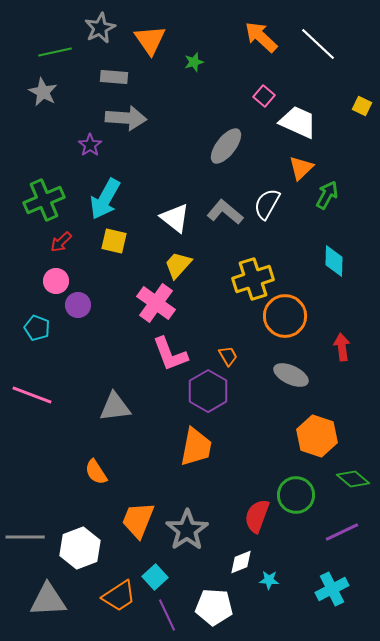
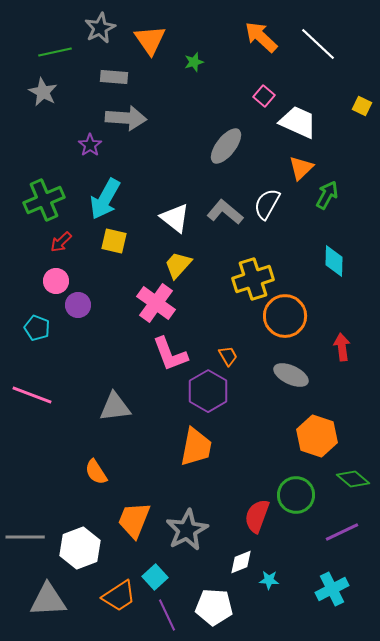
orange trapezoid at (138, 520): moved 4 px left
gray star at (187, 530): rotated 6 degrees clockwise
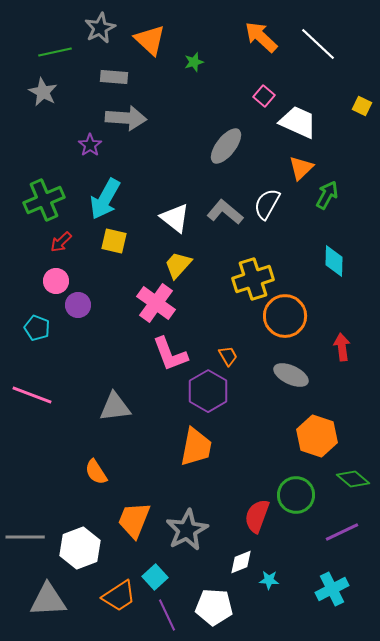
orange triangle at (150, 40): rotated 12 degrees counterclockwise
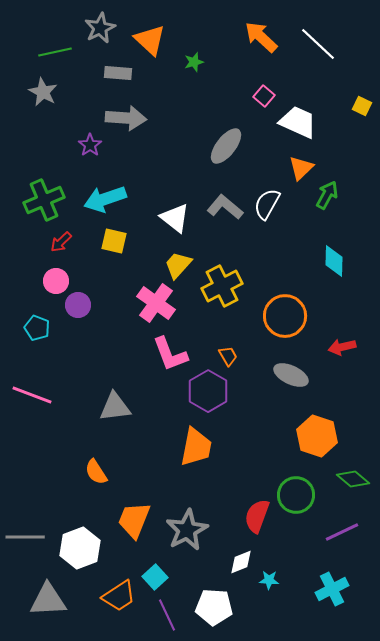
gray rectangle at (114, 77): moved 4 px right, 4 px up
cyan arrow at (105, 199): rotated 42 degrees clockwise
gray L-shape at (225, 212): moved 5 px up
yellow cross at (253, 279): moved 31 px left, 7 px down; rotated 9 degrees counterclockwise
red arrow at (342, 347): rotated 96 degrees counterclockwise
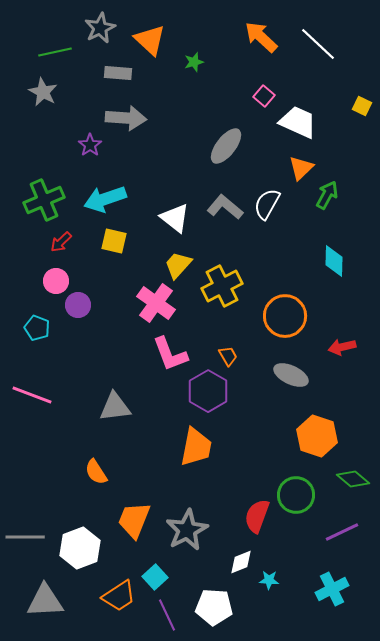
gray triangle at (48, 600): moved 3 px left, 1 px down
